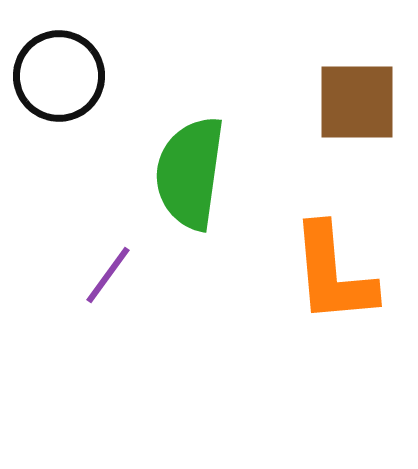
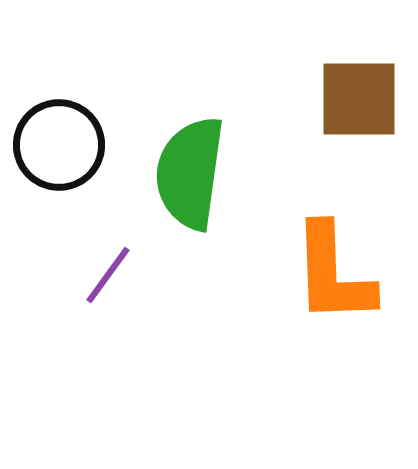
black circle: moved 69 px down
brown square: moved 2 px right, 3 px up
orange L-shape: rotated 3 degrees clockwise
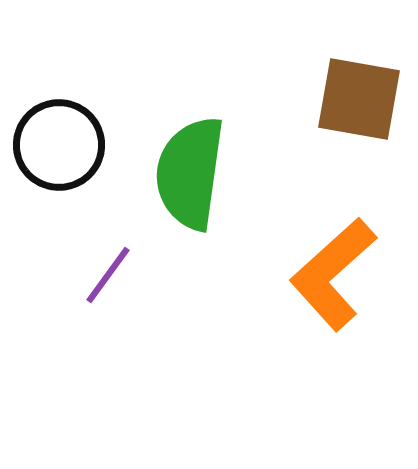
brown square: rotated 10 degrees clockwise
orange L-shape: rotated 50 degrees clockwise
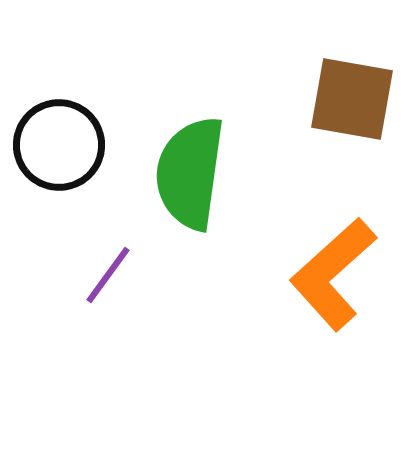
brown square: moved 7 px left
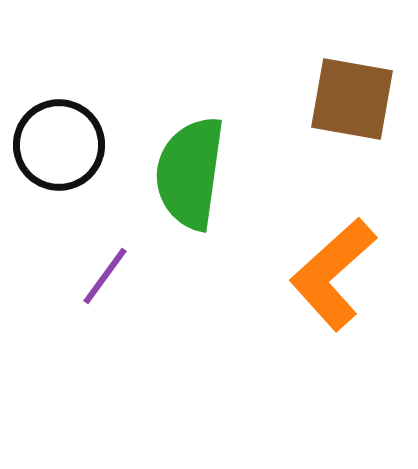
purple line: moved 3 px left, 1 px down
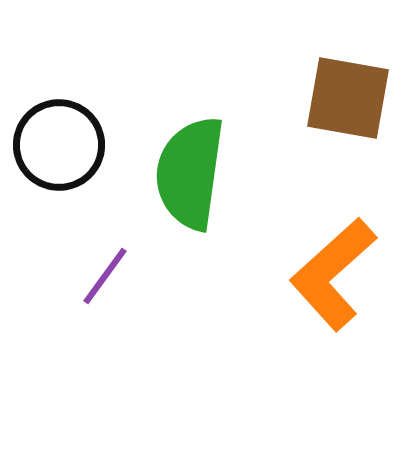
brown square: moved 4 px left, 1 px up
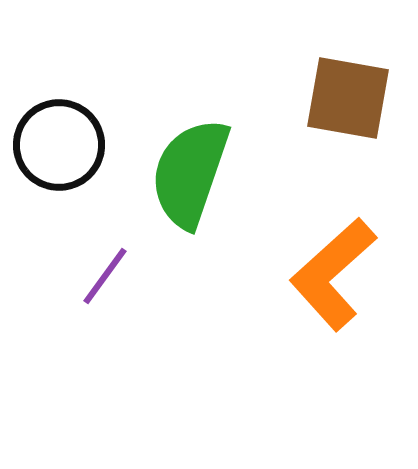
green semicircle: rotated 11 degrees clockwise
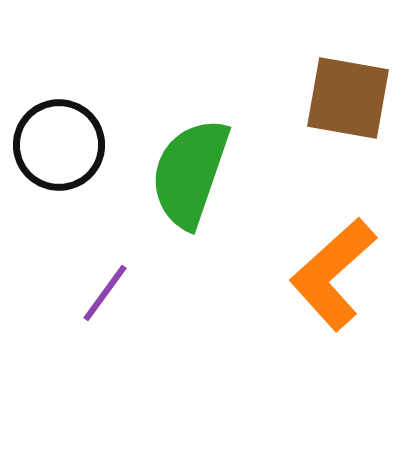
purple line: moved 17 px down
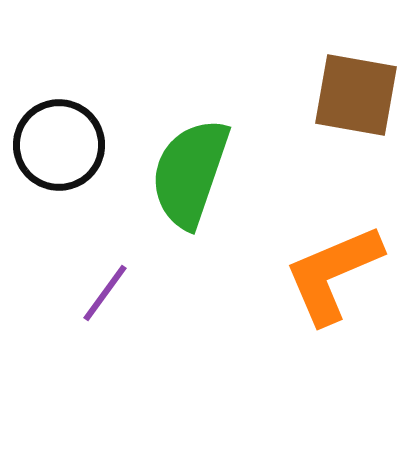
brown square: moved 8 px right, 3 px up
orange L-shape: rotated 19 degrees clockwise
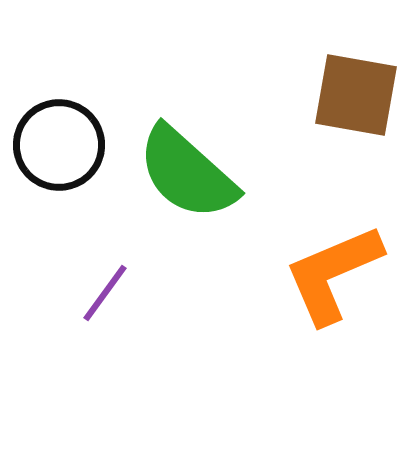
green semicircle: moved 3 px left; rotated 67 degrees counterclockwise
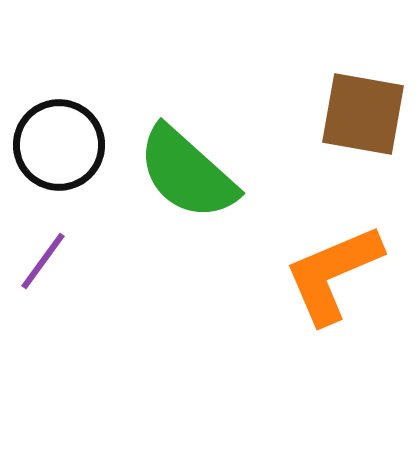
brown square: moved 7 px right, 19 px down
purple line: moved 62 px left, 32 px up
